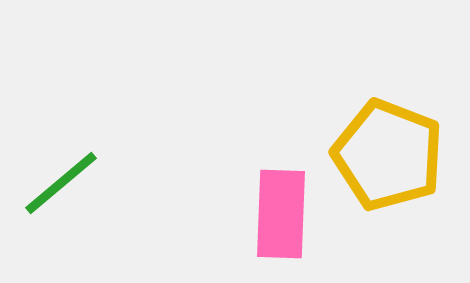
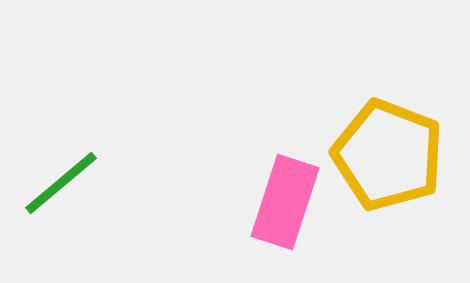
pink rectangle: moved 4 px right, 12 px up; rotated 16 degrees clockwise
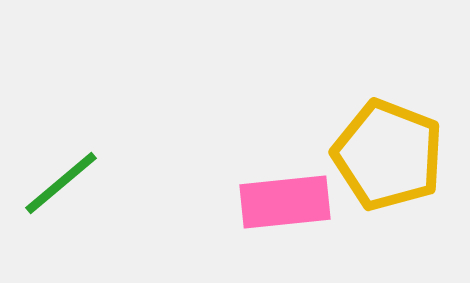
pink rectangle: rotated 66 degrees clockwise
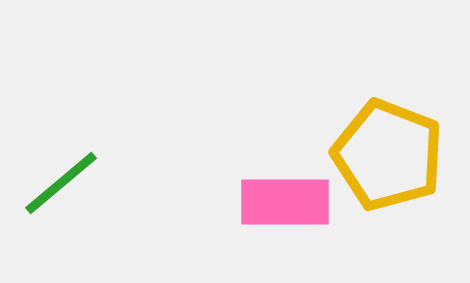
pink rectangle: rotated 6 degrees clockwise
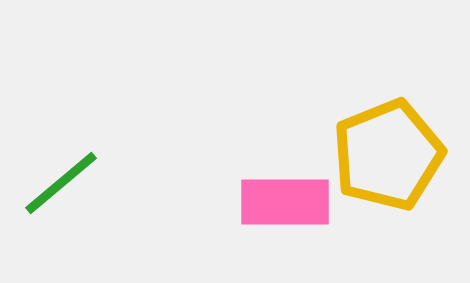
yellow pentagon: rotated 29 degrees clockwise
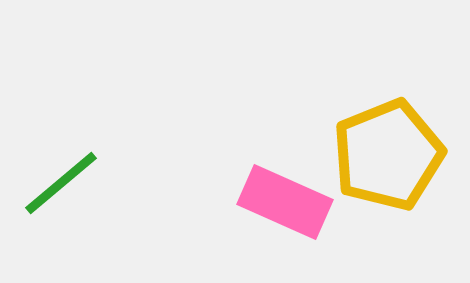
pink rectangle: rotated 24 degrees clockwise
